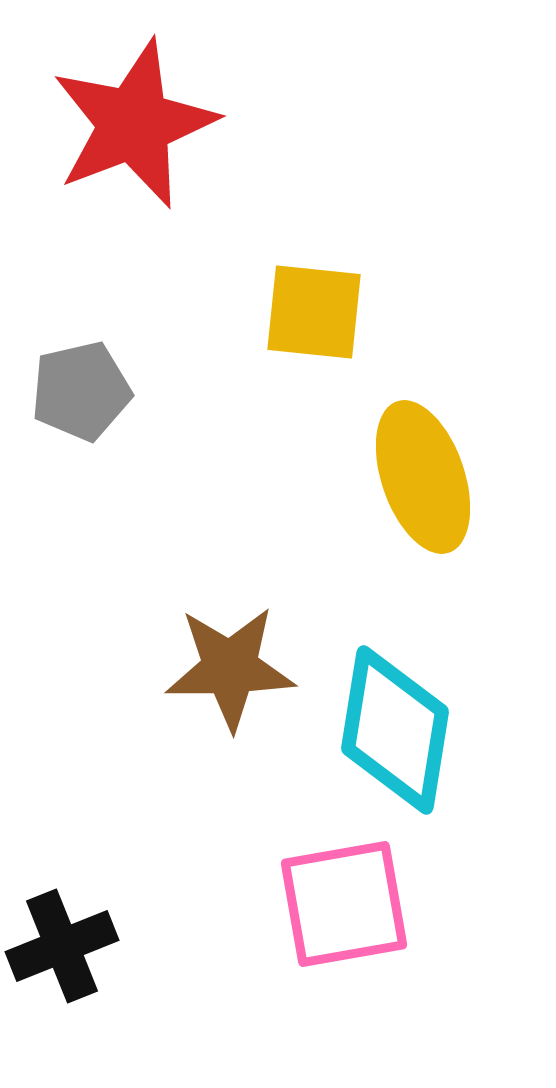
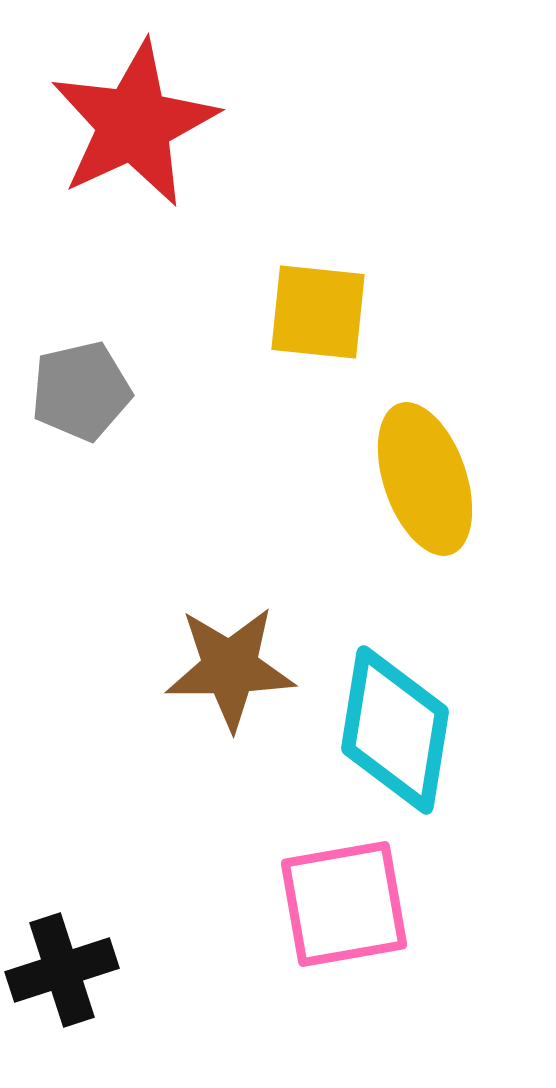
red star: rotated 4 degrees counterclockwise
yellow square: moved 4 px right
yellow ellipse: moved 2 px right, 2 px down
black cross: moved 24 px down; rotated 4 degrees clockwise
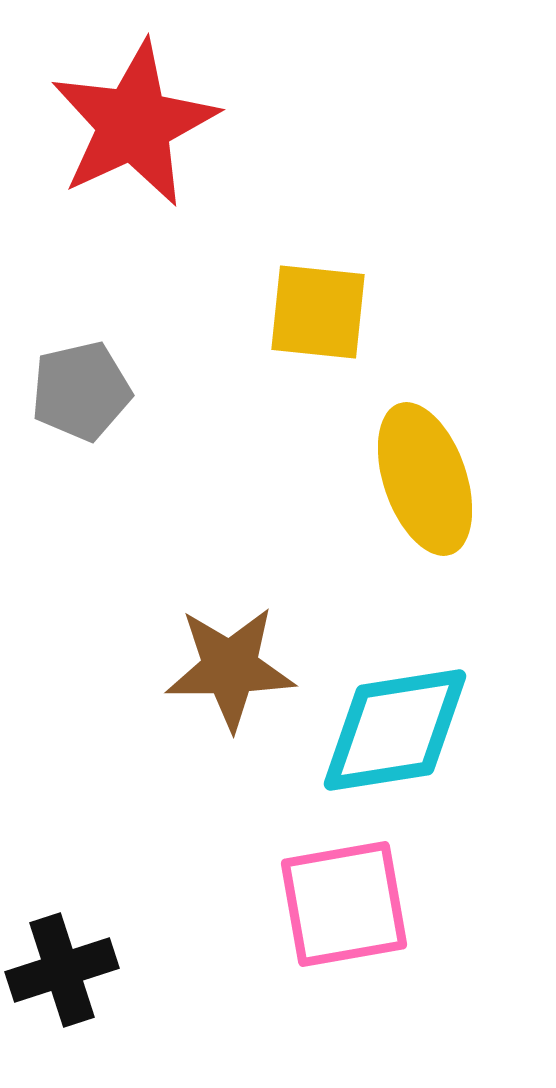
cyan diamond: rotated 72 degrees clockwise
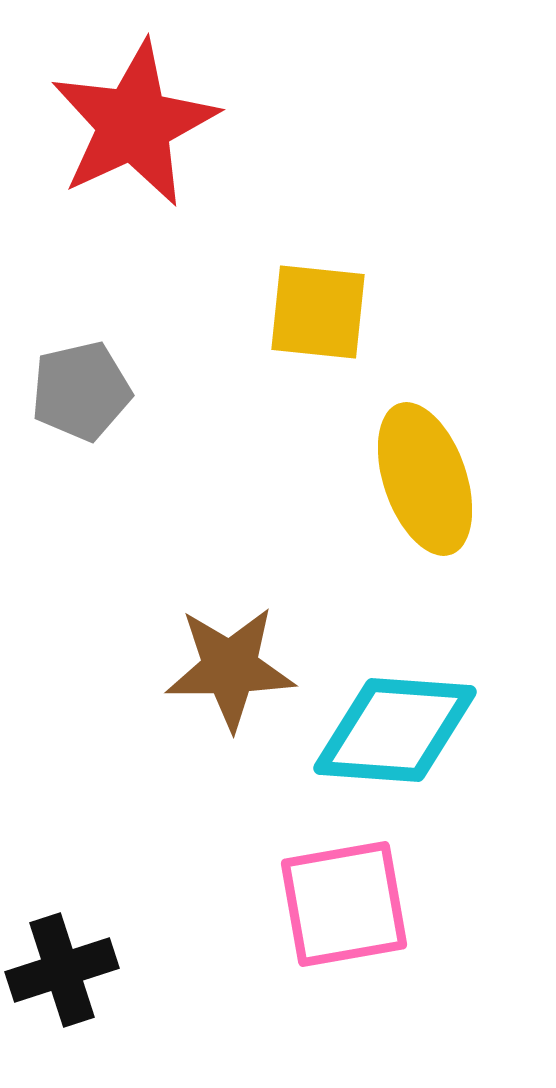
cyan diamond: rotated 13 degrees clockwise
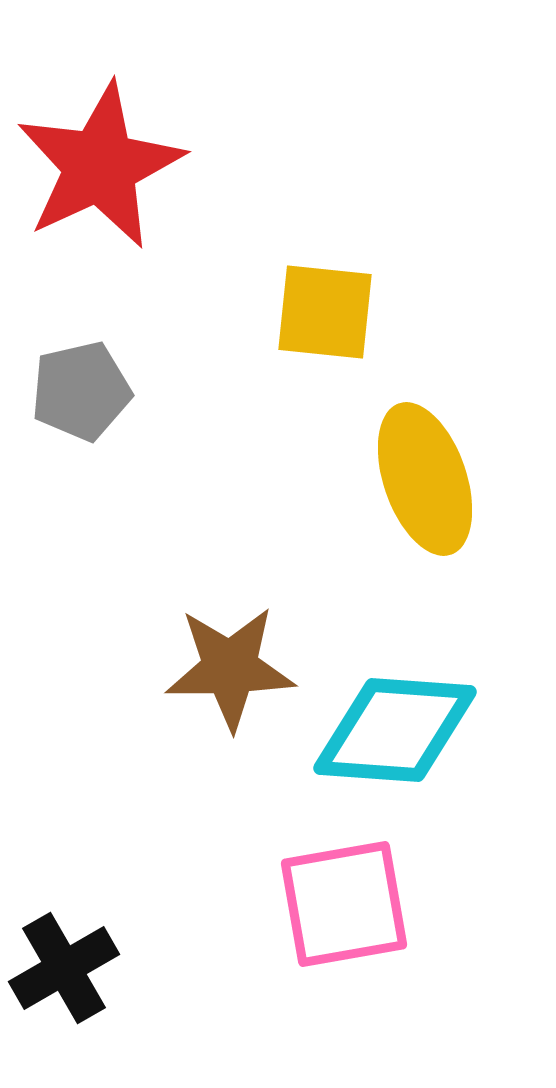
red star: moved 34 px left, 42 px down
yellow square: moved 7 px right
black cross: moved 2 px right, 2 px up; rotated 12 degrees counterclockwise
